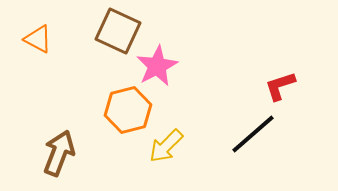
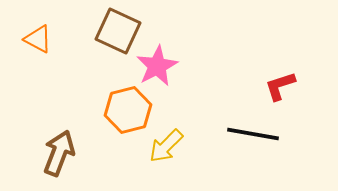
black line: rotated 51 degrees clockwise
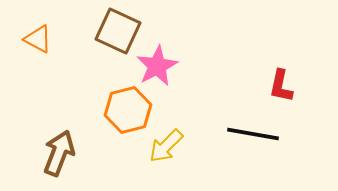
red L-shape: moved 1 px right; rotated 60 degrees counterclockwise
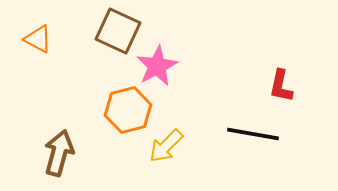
brown arrow: rotated 6 degrees counterclockwise
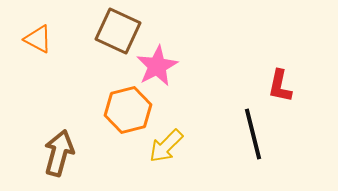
red L-shape: moved 1 px left
black line: rotated 66 degrees clockwise
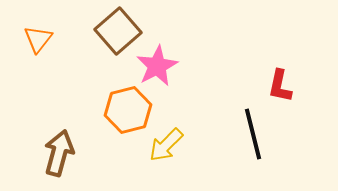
brown square: rotated 24 degrees clockwise
orange triangle: rotated 40 degrees clockwise
yellow arrow: moved 1 px up
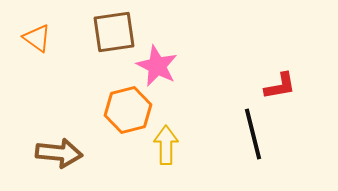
brown square: moved 4 px left, 1 px down; rotated 33 degrees clockwise
orange triangle: moved 1 px left, 1 px up; rotated 32 degrees counterclockwise
pink star: rotated 18 degrees counterclockwise
red L-shape: rotated 112 degrees counterclockwise
yellow arrow: rotated 135 degrees clockwise
brown arrow: rotated 81 degrees clockwise
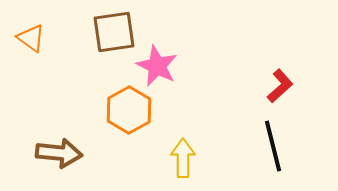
orange triangle: moved 6 px left
red L-shape: rotated 32 degrees counterclockwise
orange hexagon: moved 1 px right; rotated 15 degrees counterclockwise
black line: moved 20 px right, 12 px down
yellow arrow: moved 17 px right, 13 px down
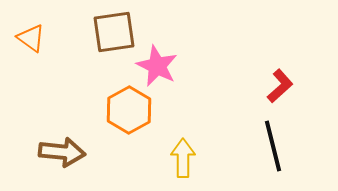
brown arrow: moved 3 px right, 1 px up
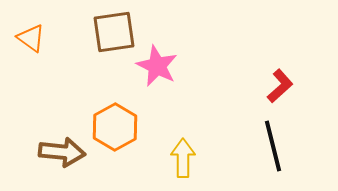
orange hexagon: moved 14 px left, 17 px down
